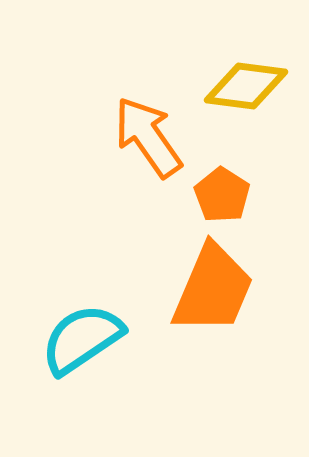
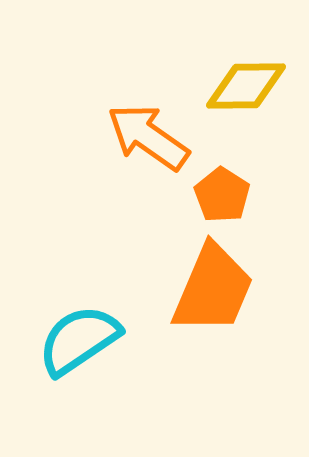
yellow diamond: rotated 8 degrees counterclockwise
orange arrow: rotated 20 degrees counterclockwise
cyan semicircle: moved 3 px left, 1 px down
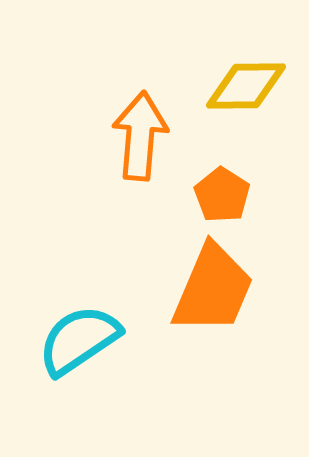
orange arrow: moved 8 px left, 1 px up; rotated 60 degrees clockwise
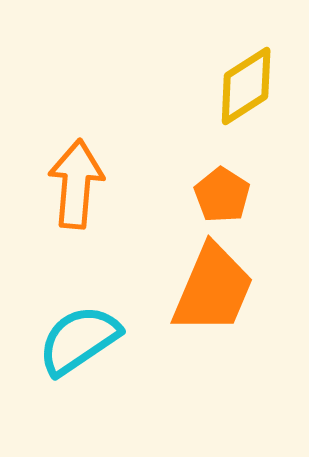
yellow diamond: rotated 32 degrees counterclockwise
orange arrow: moved 64 px left, 48 px down
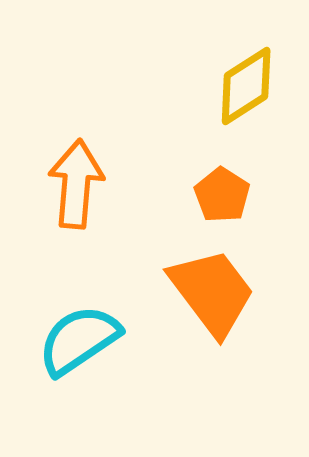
orange trapezoid: moved 1 px left, 3 px down; rotated 60 degrees counterclockwise
